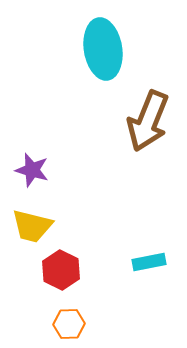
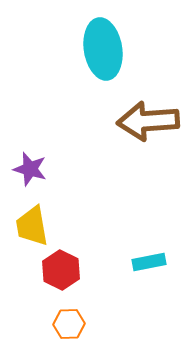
brown arrow: rotated 64 degrees clockwise
purple star: moved 2 px left, 1 px up
yellow trapezoid: rotated 66 degrees clockwise
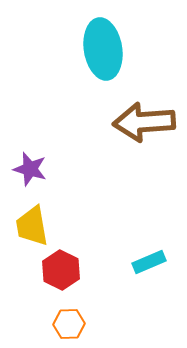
brown arrow: moved 4 px left, 1 px down
cyan rectangle: rotated 12 degrees counterclockwise
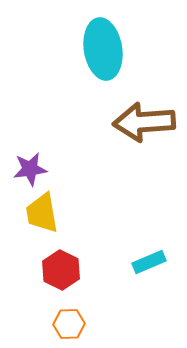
purple star: rotated 24 degrees counterclockwise
yellow trapezoid: moved 10 px right, 13 px up
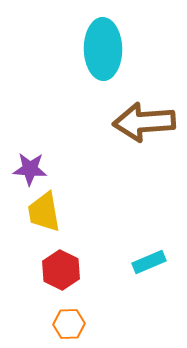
cyan ellipse: rotated 8 degrees clockwise
purple star: rotated 12 degrees clockwise
yellow trapezoid: moved 2 px right, 1 px up
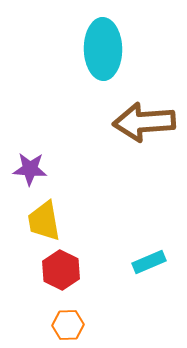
yellow trapezoid: moved 9 px down
orange hexagon: moved 1 px left, 1 px down
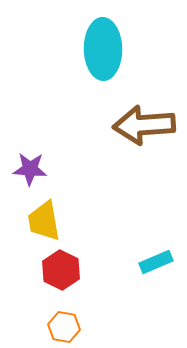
brown arrow: moved 3 px down
cyan rectangle: moved 7 px right
orange hexagon: moved 4 px left, 2 px down; rotated 12 degrees clockwise
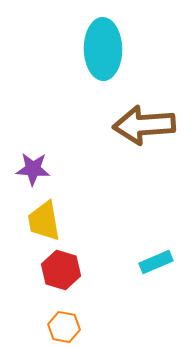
purple star: moved 3 px right
red hexagon: rotated 9 degrees counterclockwise
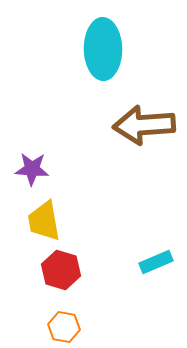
purple star: moved 1 px left
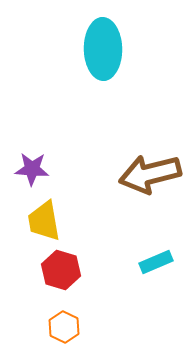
brown arrow: moved 6 px right, 49 px down; rotated 10 degrees counterclockwise
orange hexagon: rotated 16 degrees clockwise
